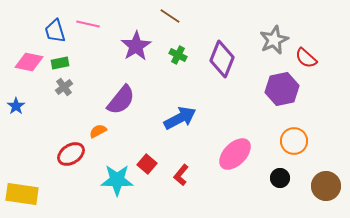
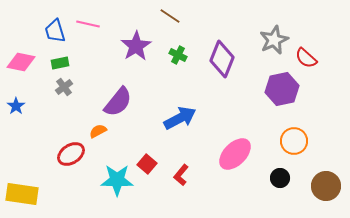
pink diamond: moved 8 px left
purple semicircle: moved 3 px left, 2 px down
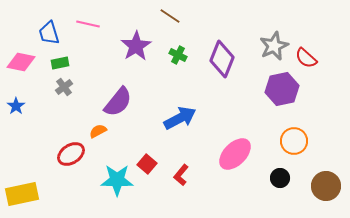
blue trapezoid: moved 6 px left, 2 px down
gray star: moved 6 px down
yellow rectangle: rotated 20 degrees counterclockwise
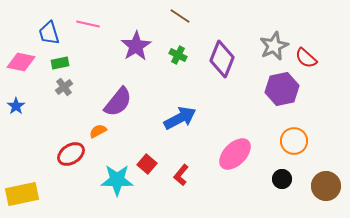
brown line: moved 10 px right
black circle: moved 2 px right, 1 px down
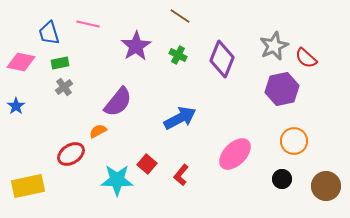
yellow rectangle: moved 6 px right, 8 px up
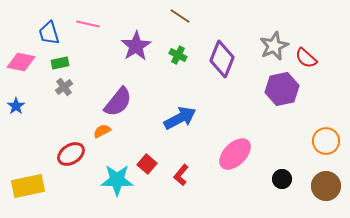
orange semicircle: moved 4 px right
orange circle: moved 32 px right
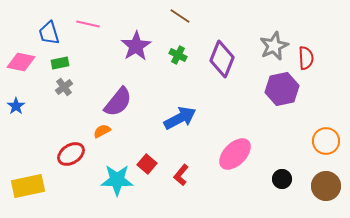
red semicircle: rotated 135 degrees counterclockwise
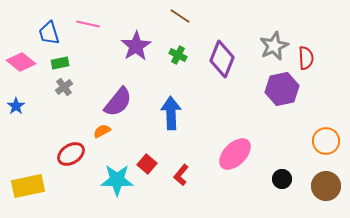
pink diamond: rotated 28 degrees clockwise
blue arrow: moved 9 px left, 5 px up; rotated 64 degrees counterclockwise
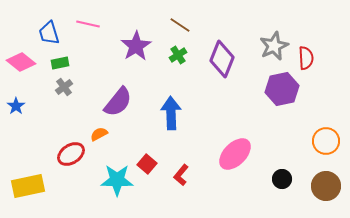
brown line: moved 9 px down
green cross: rotated 30 degrees clockwise
orange semicircle: moved 3 px left, 3 px down
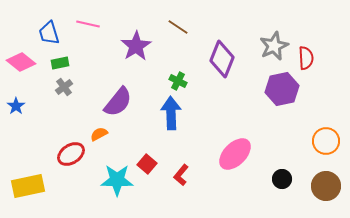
brown line: moved 2 px left, 2 px down
green cross: moved 26 px down; rotated 30 degrees counterclockwise
